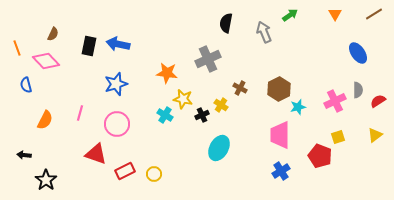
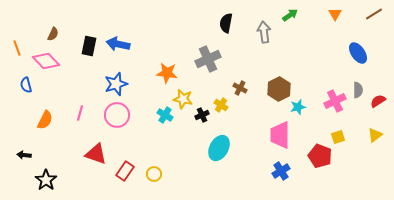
gray arrow: rotated 15 degrees clockwise
pink circle: moved 9 px up
red rectangle: rotated 30 degrees counterclockwise
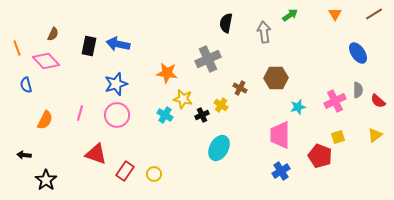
brown hexagon: moved 3 px left, 11 px up; rotated 25 degrees clockwise
red semicircle: rotated 105 degrees counterclockwise
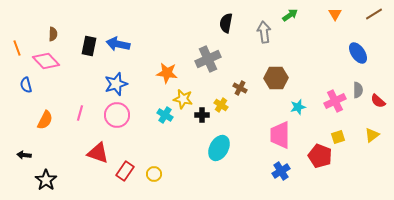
brown semicircle: rotated 24 degrees counterclockwise
black cross: rotated 24 degrees clockwise
yellow triangle: moved 3 px left
red triangle: moved 2 px right, 1 px up
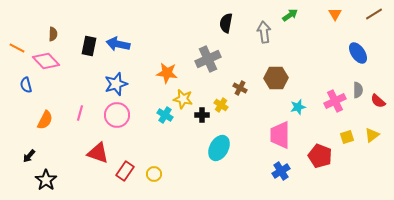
orange line: rotated 42 degrees counterclockwise
yellow square: moved 9 px right
black arrow: moved 5 px right, 1 px down; rotated 56 degrees counterclockwise
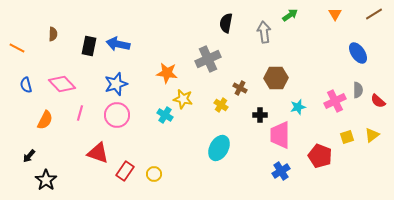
pink diamond: moved 16 px right, 23 px down
black cross: moved 58 px right
